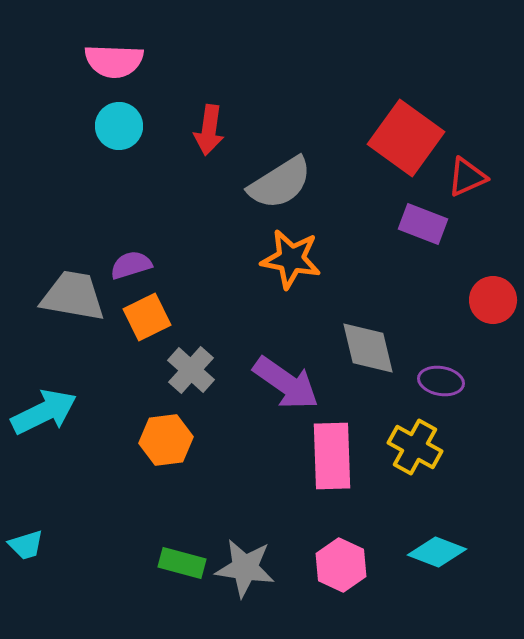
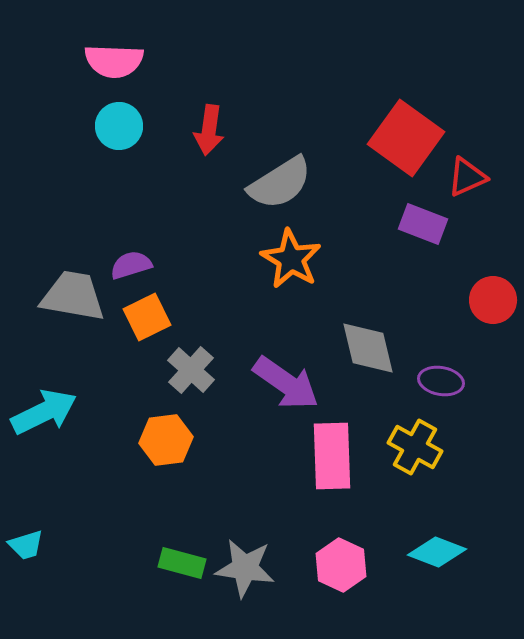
orange star: rotated 20 degrees clockwise
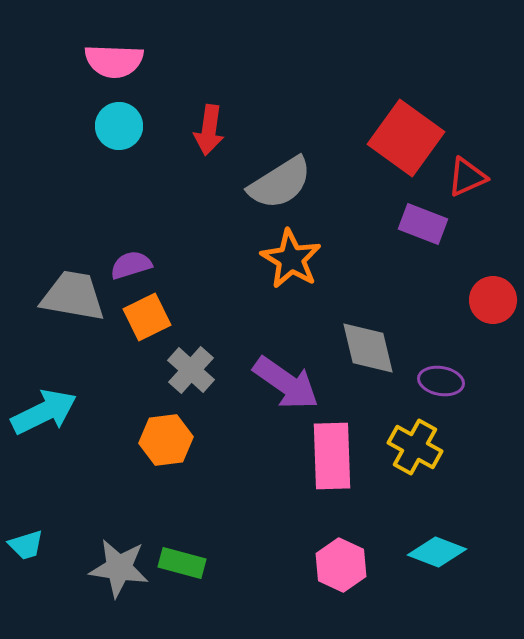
gray star: moved 126 px left
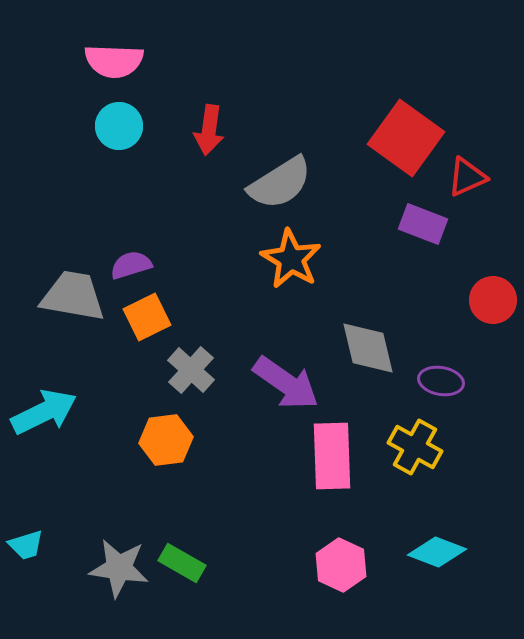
green rectangle: rotated 15 degrees clockwise
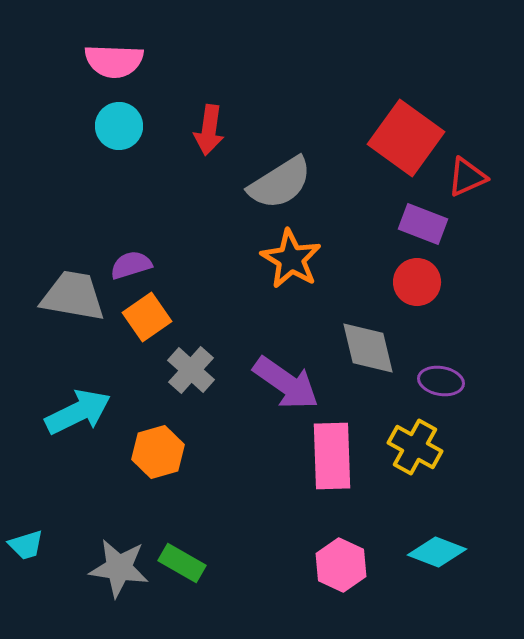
red circle: moved 76 px left, 18 px up
orange square: rotated 9 degrees counterclockwise
cyan arrow: moved 34 px right
orange hexagon: moved 8 px left, 12 px down; rotated 9 degrees counterclockwise
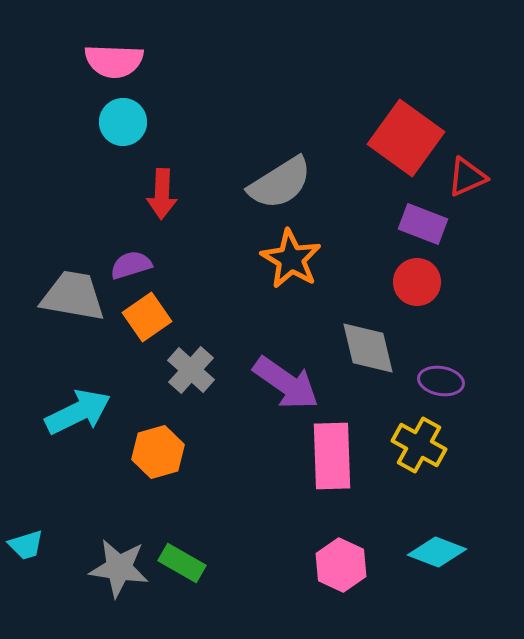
cyan circle: moved 4 px right, 4 px up
red arrow: moved 47 px left, 64 px down; rotated 6 degrees counterclockwise
yellow cross: moved 4 px right, 2 px up
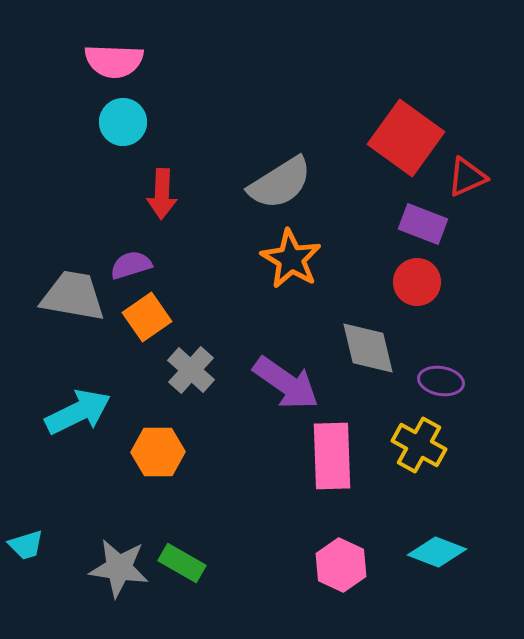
orange hexagon: rotated 15 degrees clockwise
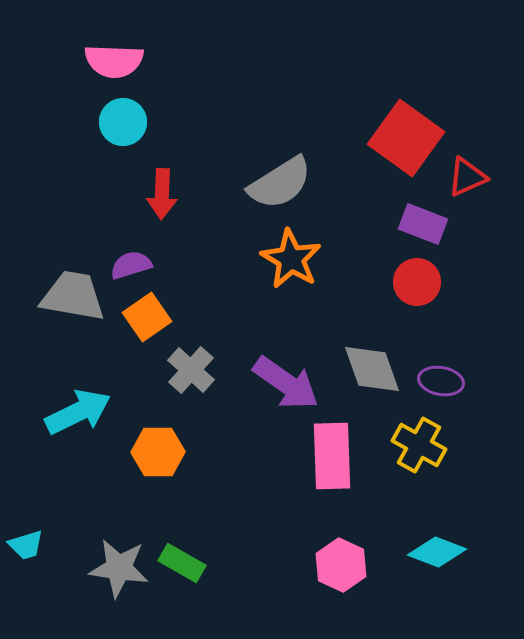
gray diamond: moved 4 px right, 21 px down; rotated 6 degrees counterclockwise
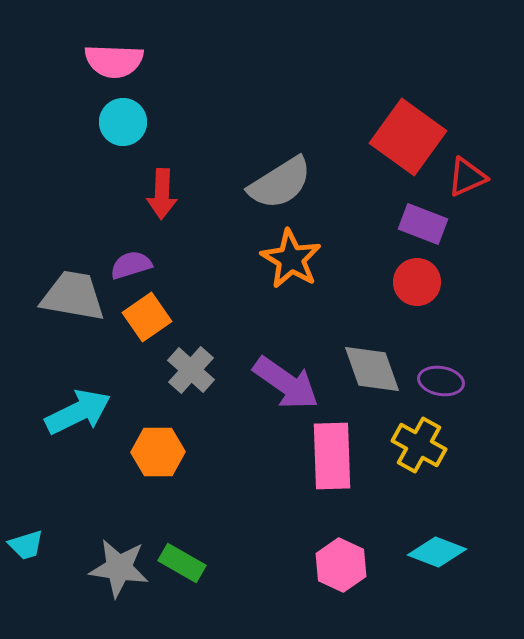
red square: moved 2 px right, 1 px up
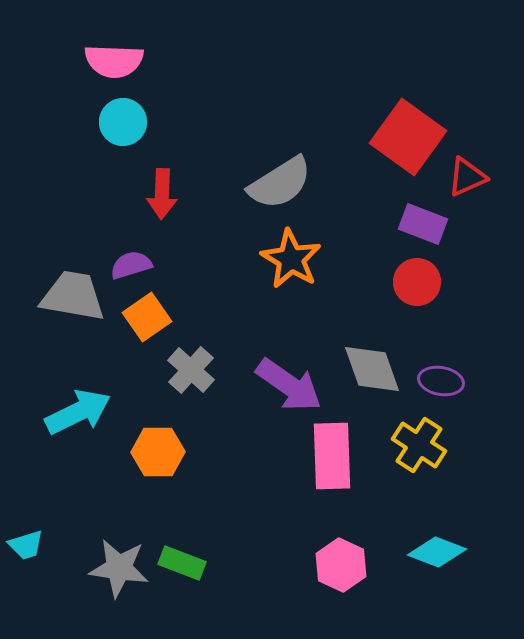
purple arrow: moved 3 px right, 2 px down
yellow cross: rotated 4 degrees clockwise
green rectangle: rotated 9 degrees counterclockwise
